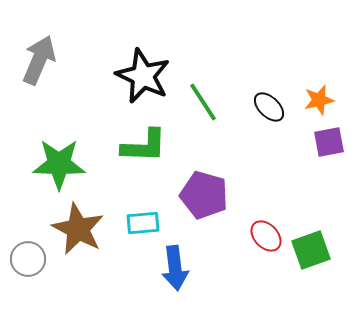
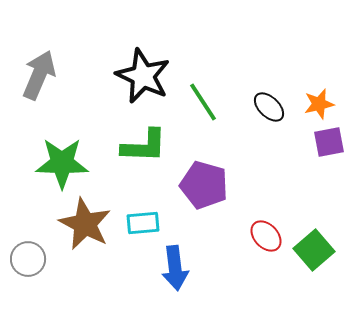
gray arrow: moved 15 px down
orange star: moved 4 px down
green star: moved 3 px right, 1 px up
purple pentagon: moved 10 px up
brown star: moved 7 px right, 5 px up
green square: moved 3 px right; rotated 21 degrees counterclockwise
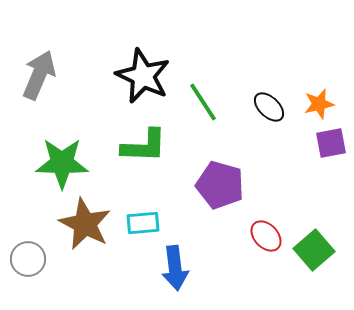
purple square: moved 2 px right, 1 px down
purple pentagon: moved 16 px right
